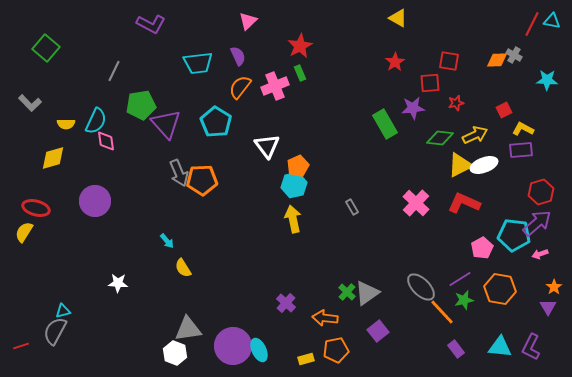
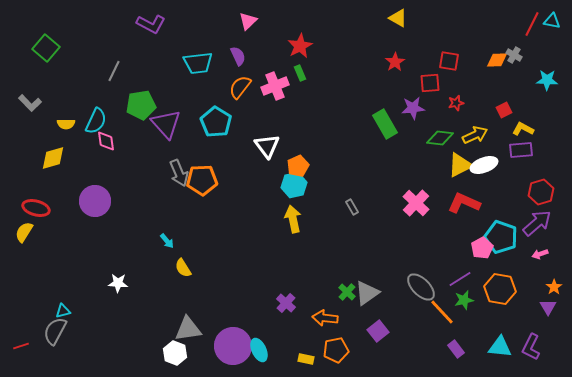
cyan pentagon at (514, 235): moved 13 px left, 2 px down; rotated 12 degrees clockwise
yellow rectangle at (306, 359): rotated 28 degrees clockwise
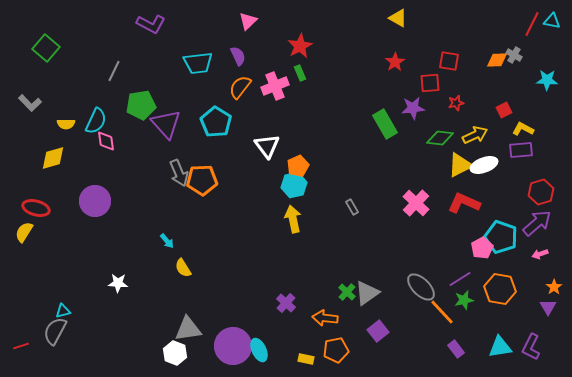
cyan triangle at (500, 347): rotated 15 degrees counterclockwise
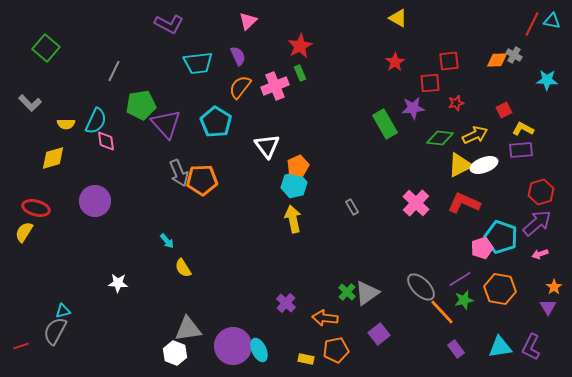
purple L-shape at (151, 24): moved 18 px right
red square at (449, 61): rotated 15 degrees counterclockwise
pink pentagon at (482, 248): rotated 10 degrees clockwise
purple square at (378, 331): moved 1 px right, 3 px down
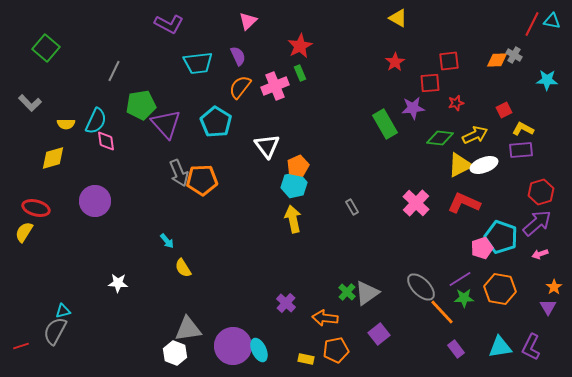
green star at (464, 300): moved 2 px up; rotated 12 degrees clockwise
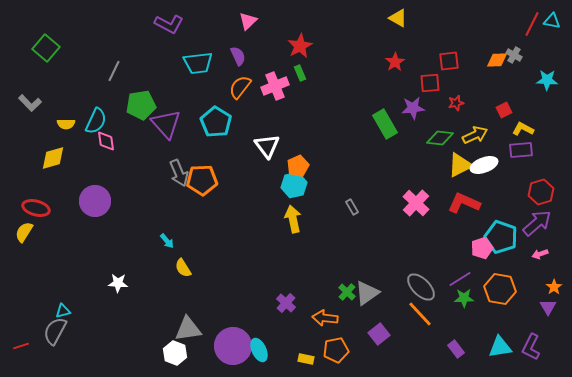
orange line at (442, 312): moved 22 px left, 2 px down
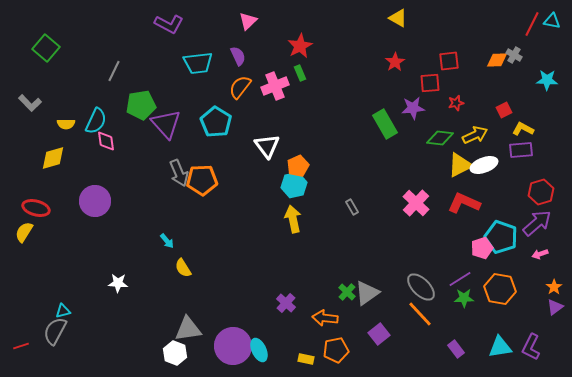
purple triangle at (548, 307): moved 7 px right; rotated 24 degrees clockwise
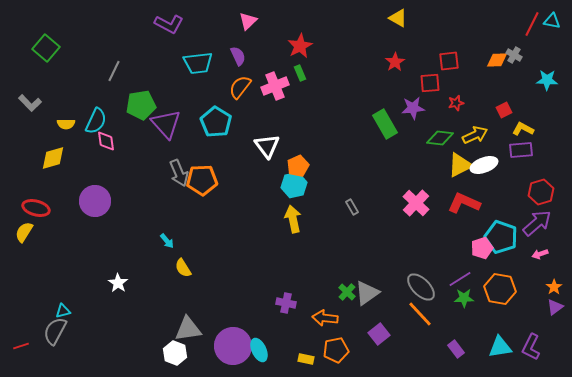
white star at (118, 283): rotated 30 degrees clockwise
purple cross at (286, 303): rotated 30 degrees counterclockwise
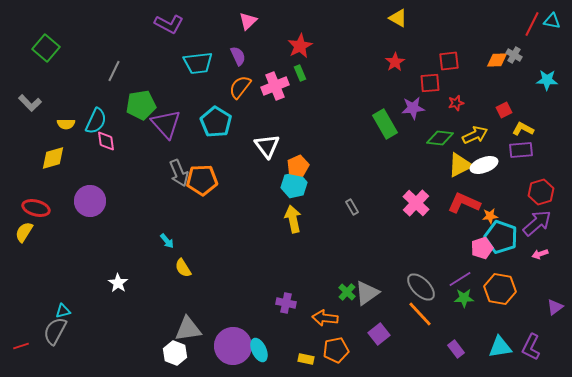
purple circle at (95, 201): moved 5 px left
orange star at (554, 287): moved 64 px left, 71 px up; rotated 28 degrees clockwise
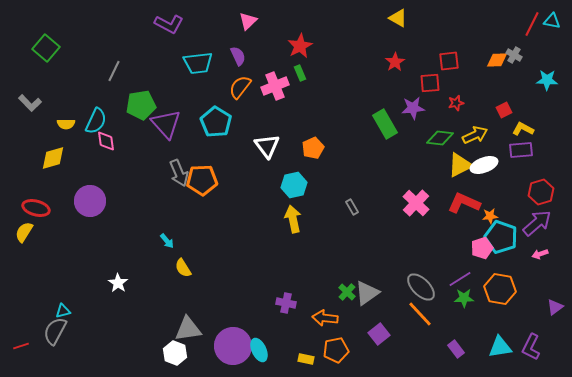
orange pentagon at (298, 166): moved 15 px right, 18 px up
